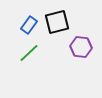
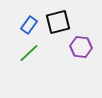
black square: moved 1 px right
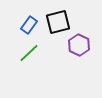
purple hexagon: moved 2 px left, 2 px up; rotated 20 degrees clockwise
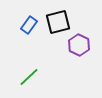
green line: moved 24 px down
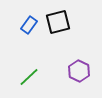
purple hexagon: moved 26 px down
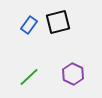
purple hexagon: moved 6 px left, 3 px down
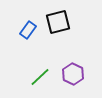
blue rectangle: moved 1 px left, 5 px down
green line: moved 11 px right
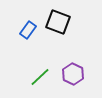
black square: rotated 35 degrees clockwise
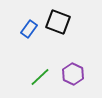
blue rectangle: moved 1 px right, 1 px up
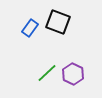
blue rectangle: moved 1 px right, 1 px up
green line: moved 7 px right, 4 px up
